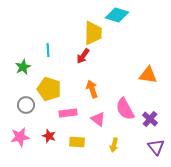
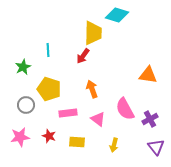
purple cross: rotated 21 degrees clockwise
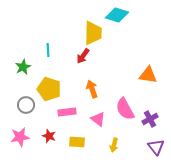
pink rectangle: moved 1 px left, 1 px up
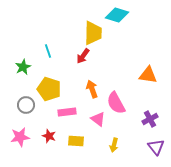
cyan line: moved 1 px down; rotated 16 degrees counterclockwise
pink semicircle: moved 9 px left, 6 px up
yellow rectangle: moved 1 px left, 1 px up
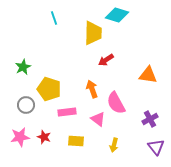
cyan line: moved 6 px right, 33 px up
red arrow: moved 23 px right, 4 px down; rotated 21 degrees clockwise
red star: moved 5 px left, 1 px down
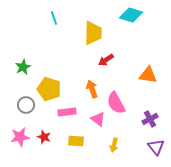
cyan diamond: moved 14 px right
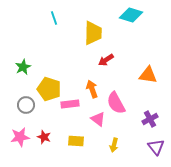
pink rectangle: moved 3 px right, 8 px up
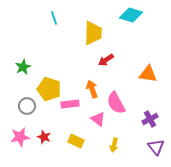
orange triangle: moved 1 px up
gray circle: moved 1 px right, 1 px down
yellow rectangle: rotated 21 degrees clockwise
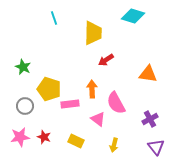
cyan diamond: moved 2 px right, 1 px down
green star: rotated 21 degrees counterclockwise
orange arrow: rotated 18 degrees clockwise
gray circle: moved 2 px left
